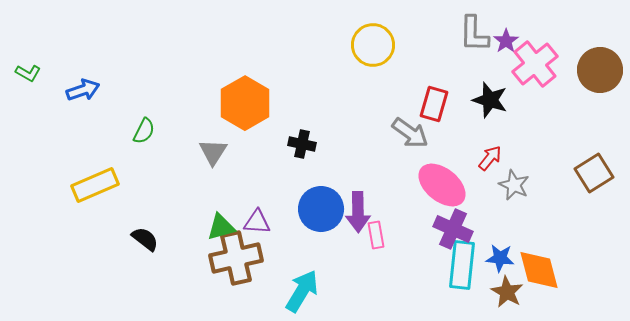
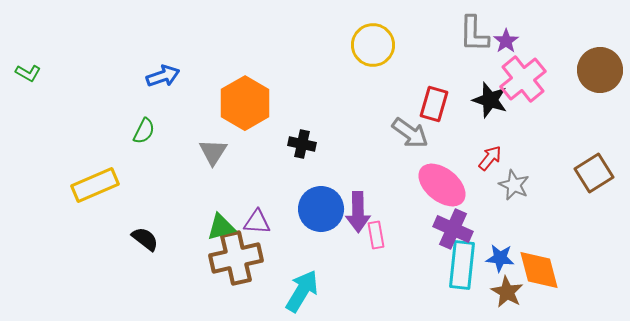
pink cross: moved 12 px left, 15 px down
blue arrow: moved 80 px right, 14 px up
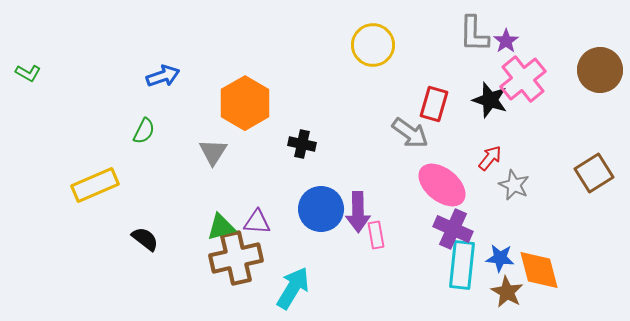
cyan arrow: moved 9 px left, 3 px up
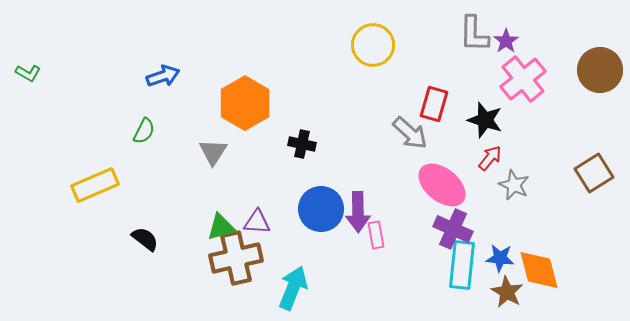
black star: moved 5 px left, 20 px down
gray arrow: rotated 6 degrees clockwise
cyan arrow: rotated 9 degrees counterclockwise
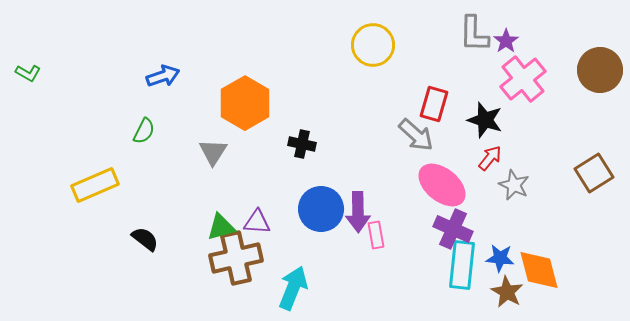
gray arrow: moved 6 px right, 2 px down
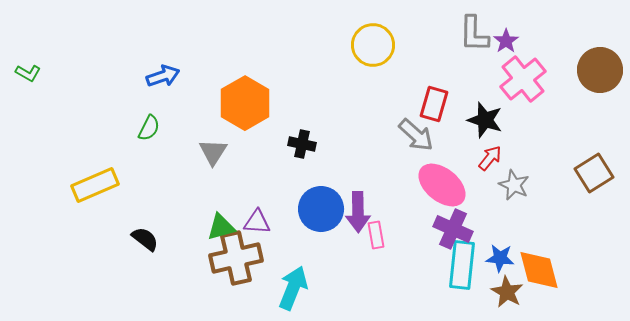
green semicircle: moved 5 px right, 3 px up
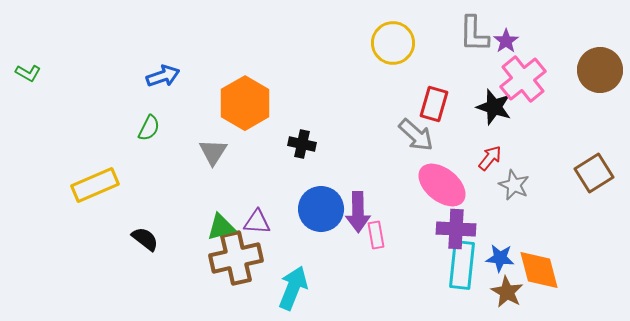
yellow circle: moved 20 px right, 2 px up
black star: moved 9 px right, 13 px up
purple cross: moved 3 px right; rotated 21 degrees counterclockwise
